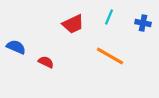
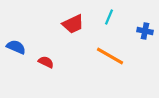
blue cross: moved 2 px right, 8 px down
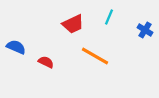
blue cross: moved 1 px up; rotated 21 degrees clockwise
orange line: moved 15 px left
